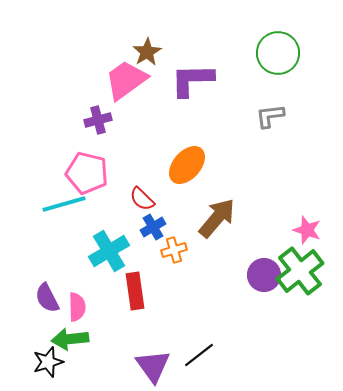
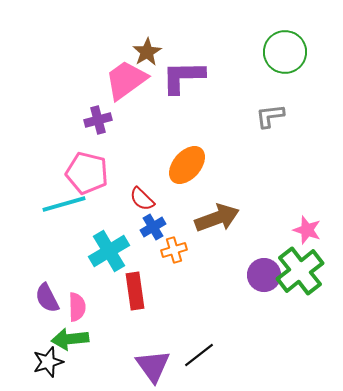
green circle: moved 7 px right, 1 px up
purple L-shape: moved 9 px left, 3 px up
brown arrow: rotated 30 degrees clockwise
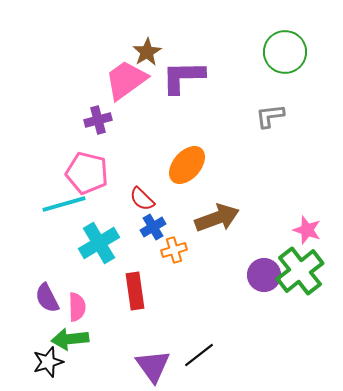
cyan cross: moved 10 px left, 8 px up
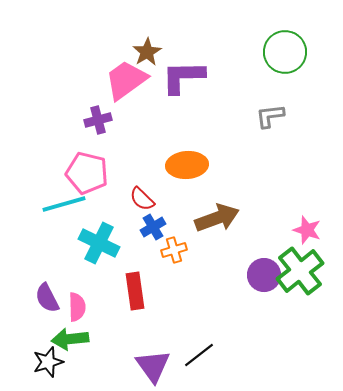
orange ellipse: rotated 45 degrees clockwise
cyan cross: rotated 33 degrees counterclockwise
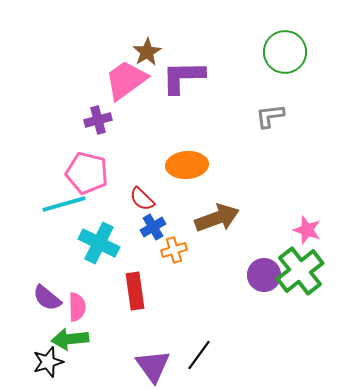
purple semicircle: rotated 24 degrees counterclockwise
black line: rotated 16 degrees counterclockwise
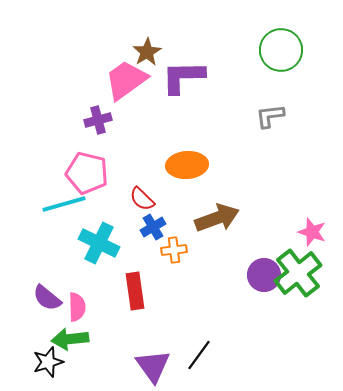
green circle: moved 4 px left, 2 px up
pink star: moved 5 px right, 2 px down
orange cross: rotated 10 degrees clockwise
green cross: moved 2 px left, 2 px down
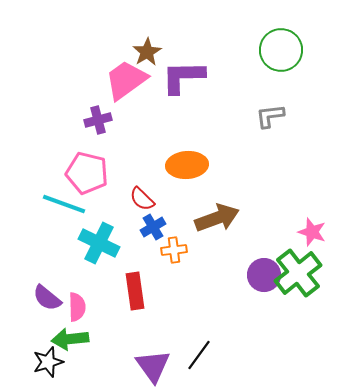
cyan line: rotated 36 degrees clockwise
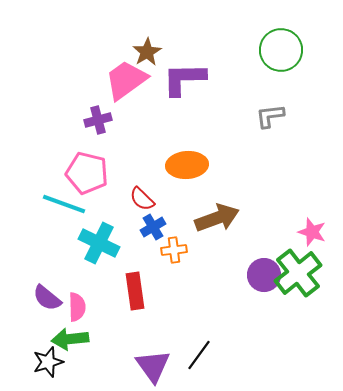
purple L-shape: moved 1 px right, 2 px down
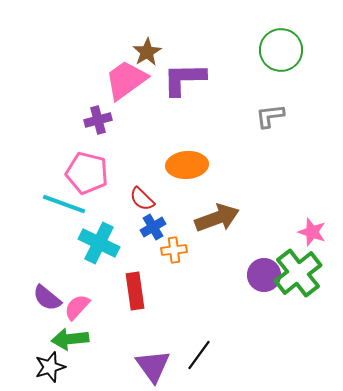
pink semicircle: rotated 136 degrees counterclockwise
black star: moved 2 px right, 5 px down
